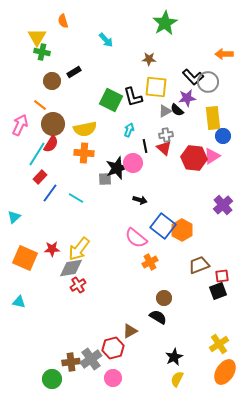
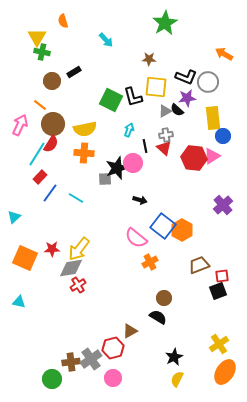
orange arrow at (224, 54): rotated 30 degrees clockwise
black L-shape at (193, 77): moved 7 px left; rotated 25 degrees counterclockwise
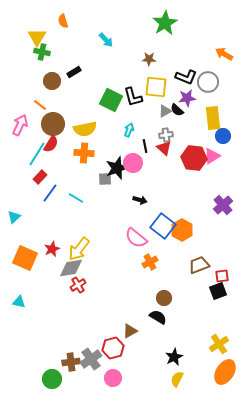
red star at (52, 249): rotated 21 degrees counterclockwise
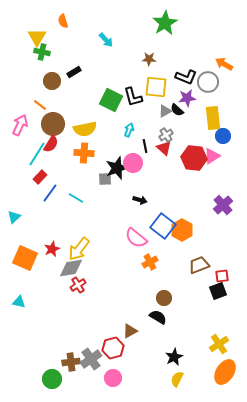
orange arrow at (224, 54): moved 10 px down
gray cross at (166, 135): rotated 24 degrees counterclockwise
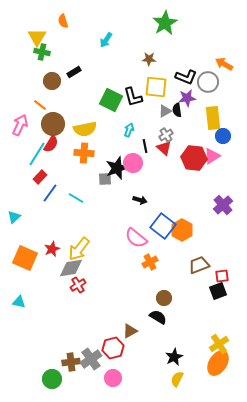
cyan arrow at (106, 40): rotated 77 degrees clockwise
black semicircle at (177, 110): rotated 40 degrees clockwise
orange ellipse at (225, 372): moved 7 px left, 9 px up
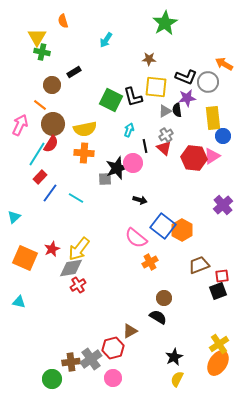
brown circle at (52, 81): moved 4 px down
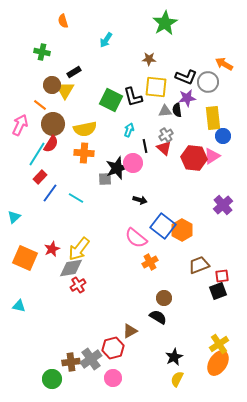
yellow triangle at (37, 37): moved 28 px right, 53 px down
gray triangle at (165, 111): rotated 24 degrees clockwise
cyan triangle at (19, 302): moved 4 px down
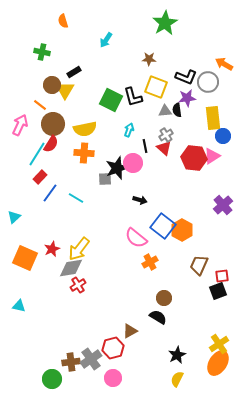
yellow square at (156, 87): rotated 15 degrees clockwise
brown trapezoid at (199, 265): rotated 45 degrees counterclockwise
black star at (174, 357): moved 3 px right, 2 px up
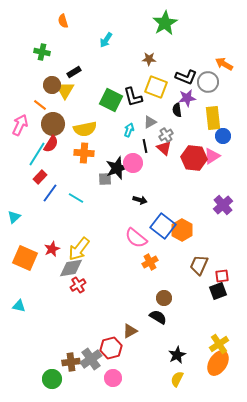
gray triangle at (165, 111): moved 15 px left, 11 px down; rotated 24 degrees counterclockwise
red hexagon at (113, 348): moved 2 px left
